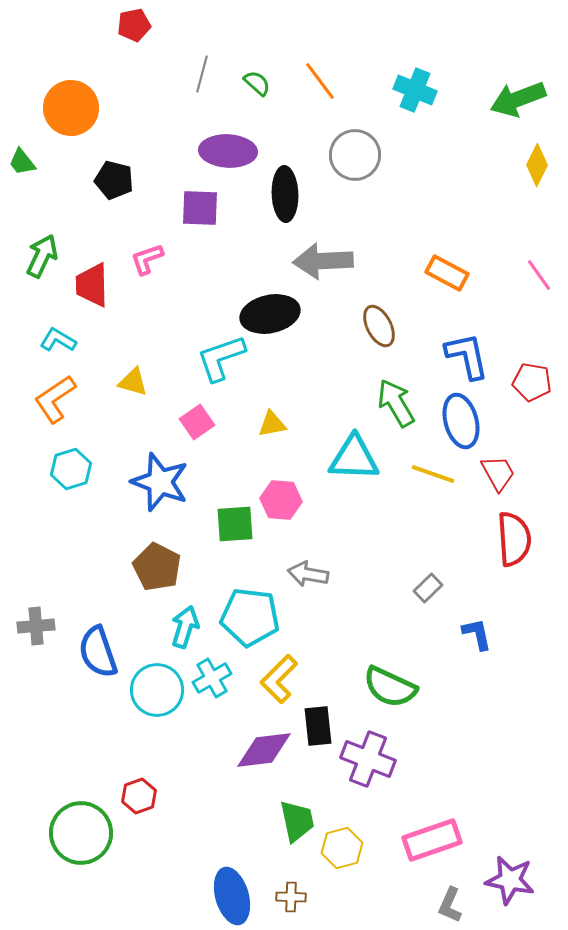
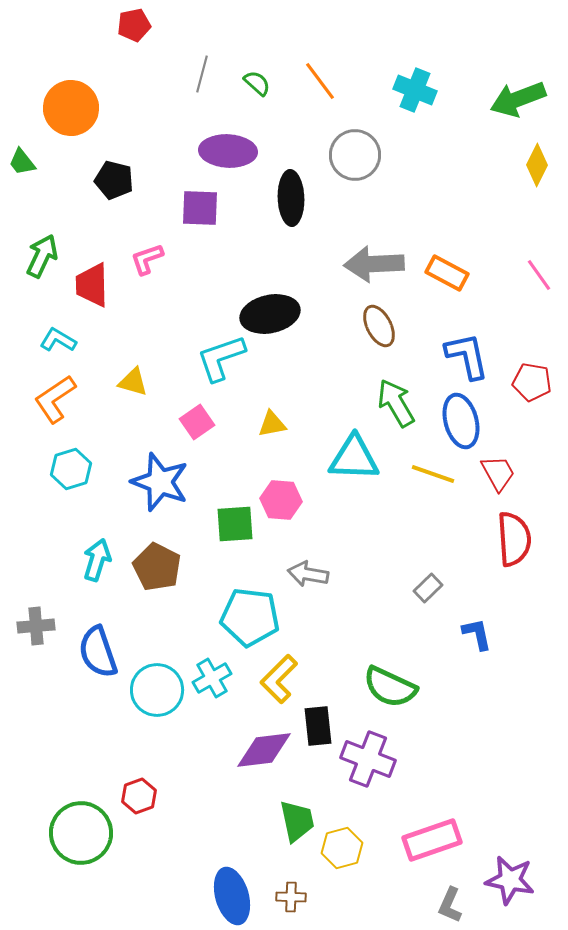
black ellipse at (285, 194): moved 6 px right, 4 px down
gray arrow at (323, 261): moved 51 px right, 3 px down
cyan arrow at (185, 627): moved 88 px left, 67 px up
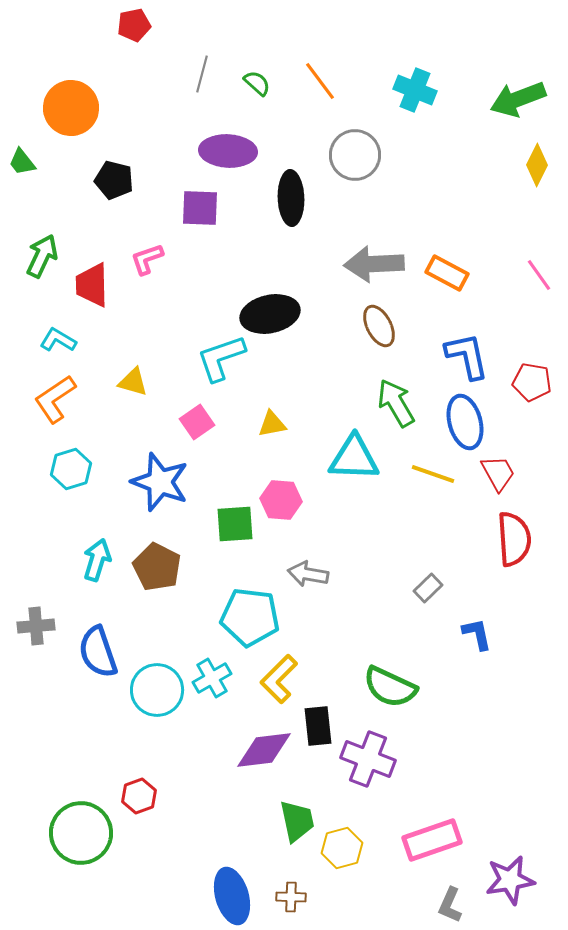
blue ellipse at (461, 421): moved 4 px right, 1 px down
purple star at (510, 880): rotated 21 degrees counterclockwise
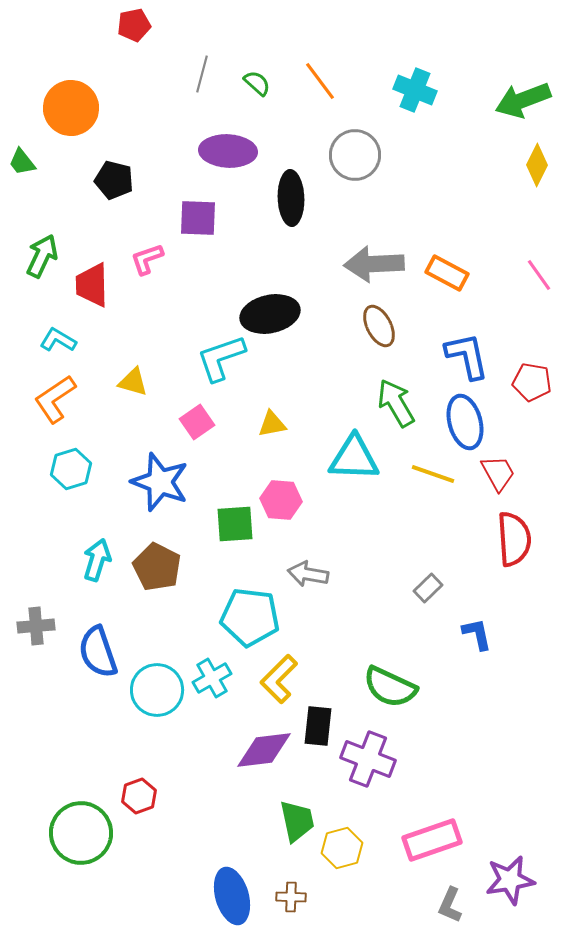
green arrow at (518, 99): moved 5 px right, 1 px down
purple square at (200, 208): moved 2 px left, 10 px down
black rectangle at (318, 726): rotated 12 degrees clockwise
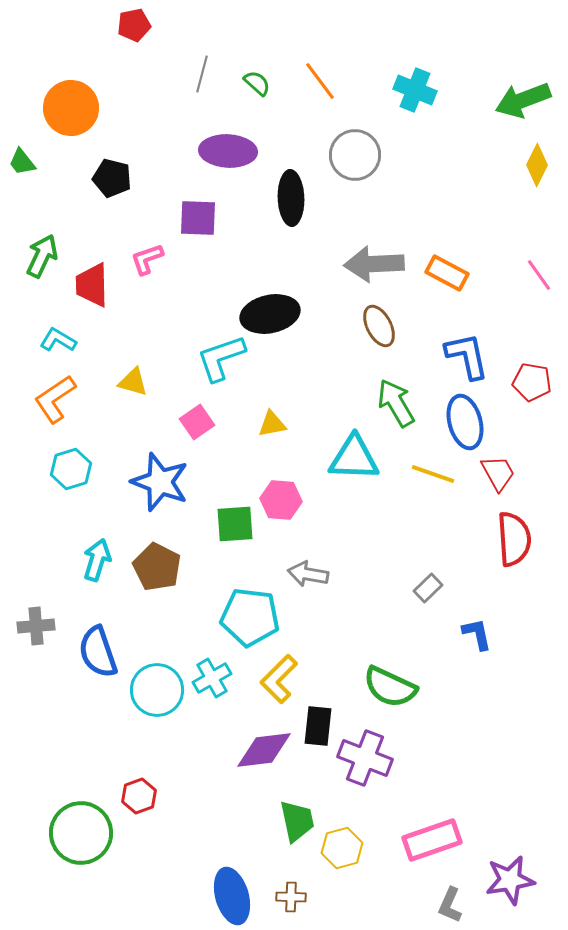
black pentagon at (114, 180): moved 2 px left, 2 px up
purple cross at (368, 759): moved 3 px left, 1 px up
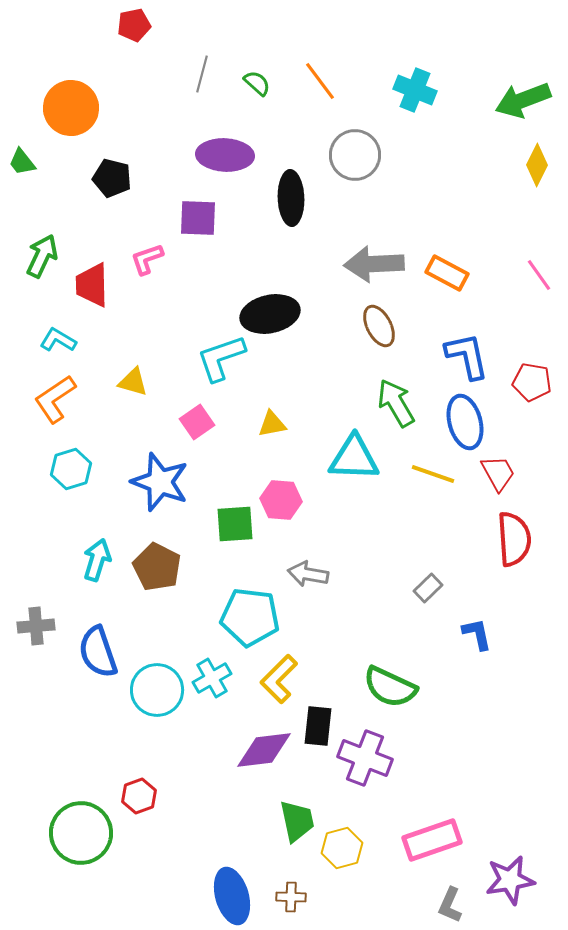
purple ellipse at (228, 151): moved 3 px left, 4 px down
